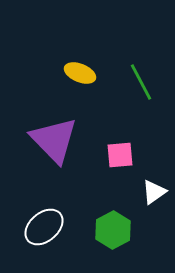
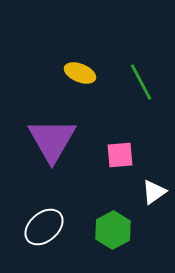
purple triangle: moved 2 px left; rotated 14 degrees clockwise
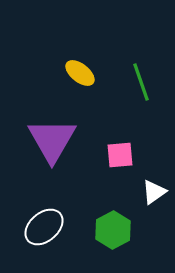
yellow ellipse: rotated 16 degrees clockwise
green line: rotated 9 degrees clockwise
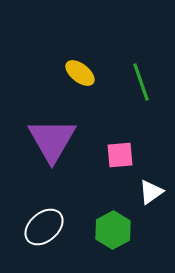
white triangle: moved 3 px left
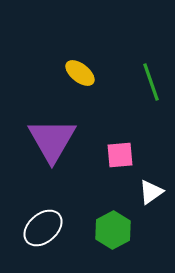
green line: moved 10 px right
white ellipse: moved 1 px left, 1 px down
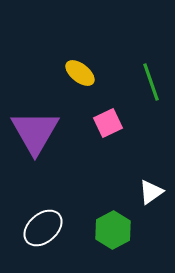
purple triangle: moved 17 px left, 8 px up
pink square: moved 12 px left, 32 px up; rotated 20 degrees counterclockwise
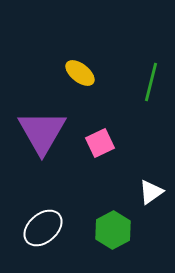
green line: rotated 33 degrees clockwise
pink square: moved 8 px left, 20 px down
purple triangle: moved 7 px right
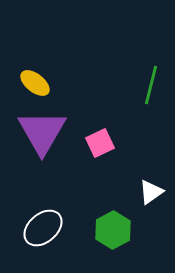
yellow ellipse: moved 45 px left, 10 px down
green line: moved 3 px down
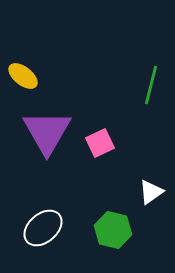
yellow ellipse: moved 12 px left, 7 px up
purple triangle: moved 5 px right
green hexagon: rotated 18 degrees counterclockwise
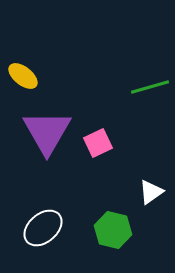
green line: moved 1 px left, 2 px down; rotated 60 degrees clockwise
pink square: moved 2 px left
